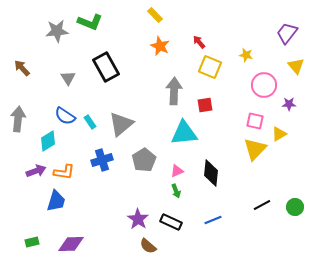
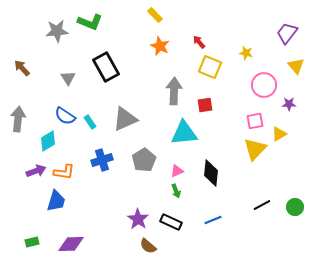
yellow star at (246, 55): moved 2 px up
pink square at (255, 121): rotated 24 degrees counterclockwise
gray triangle at (121, 124): moved 4 px right, 5 px up; rotated 16 degrees clockwise
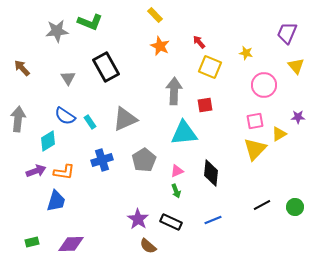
purple trapezoid at (287, 33): rotated 15 degrees counterclockwise
purple star at (289, 104): moved 9 px right, 13 px down
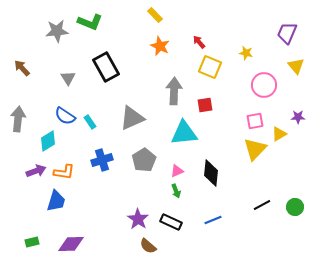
gray triangle at (125, 119): moved 7 px right, 1 px up
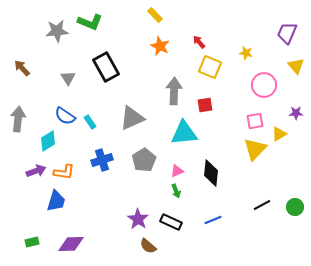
purple star at (298, 117): moved 2 px left, 4 px up
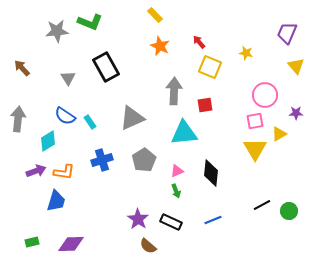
pink circle at (264, 85): moved 1 px right, 10 px down
yellow triangle at (255, 149): rotated 15 degrees counterclockwise
green circle at (295, 207): moved 6 px left, 4 px down
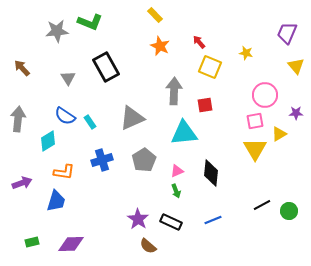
purple arrow at (36, 171): moved 14 px left, 12 px down
